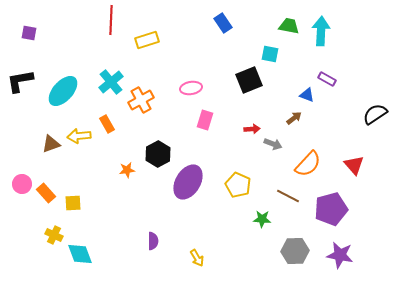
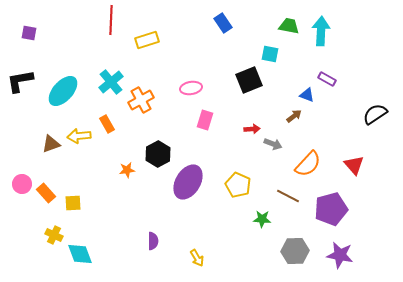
brown arrow at (294, 118): moved 2 px up
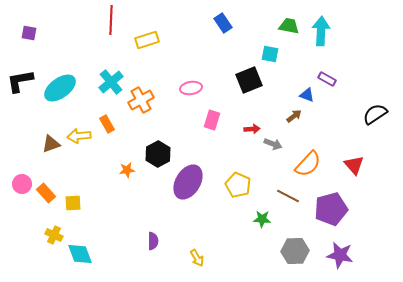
cyan ellipse at (63, 91): moved 3 px left, 3 px up; rotated 12 degrees clockwise
pink rectangle at (205, 120): moved 7 px right
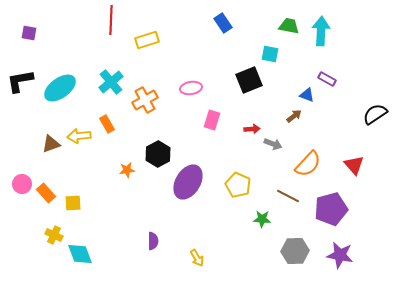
orange cross at (141, 100): moved 4 px right
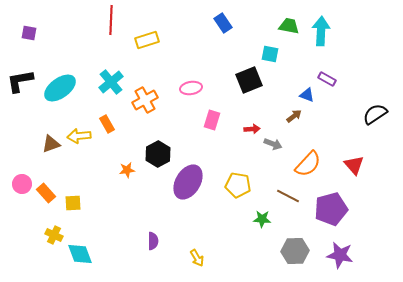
yellow pentagon at (238, 185): rotated 15 degrees counterclockwise
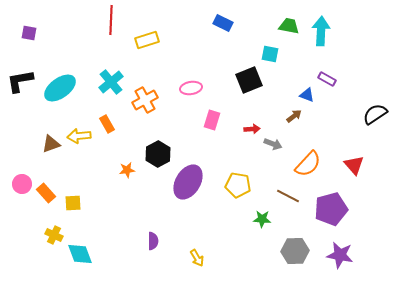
blue rectangle at (223, 23): rotated 30 degrees counterclockwise
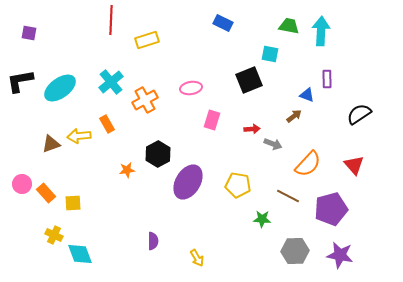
purple rectangle at (327, 79): rotated 60 degrees clockwise
black semicircle at (375, 114): moved 16 px left
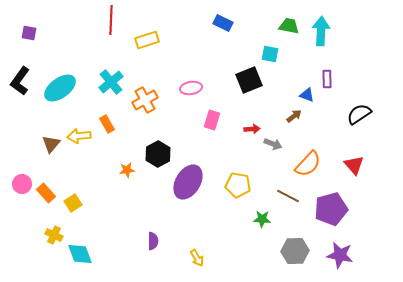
black L-shape at (20, 81): rotated 44 degrees counterclockwise
brown triangle at (51, 144): rotated 30 degrees counterclockwise
yellow square at (73, 203): rotated 30 degrees counterclockwise
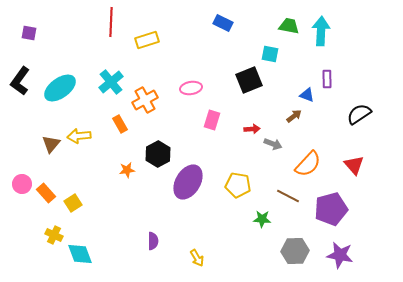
red line at (111, 20): moved 2 px down
orange rectangle at (107, 124): moved 13 px right
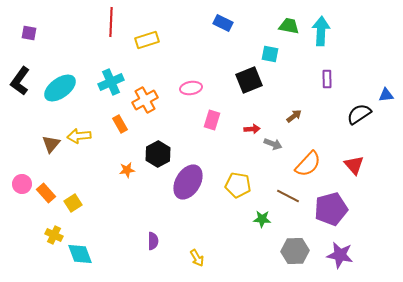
cyan cross at (111, 82): rotated 15 degrees clockwise
blue triangle at (307, 95): moved 79 px right; rotated 28 degrees counterclockwise
